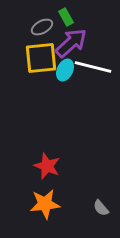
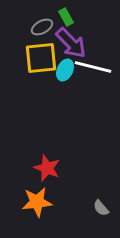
purple arrow: rotated 88 degrees clockwise
red star: moved 2 px down
orange star: moved 8 px left, 2 px up
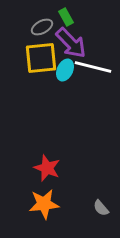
orange star: moved 7 px right, 2 px down
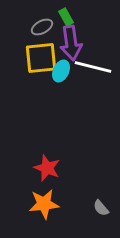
purple arrow: rotated 36 degrees clockwise
cyan ellipse: moved 4 px left, 1 px down
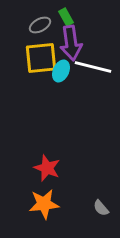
gray ellipse: moved 2 px left, 2 px up
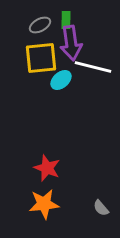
green rectangle: moved 3 px down; rotated 30 degrees clockwise
cyan ellipse: moved 9 px down; rotated 25 degrees clockwise
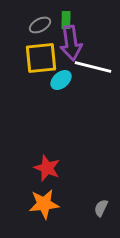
gray semicircle: rotated 66 degrees clockwise
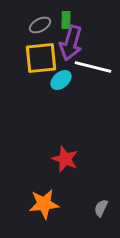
purple arrow: rotated 24 degrees clockwise
red star: moved 18 px right, 9 px up
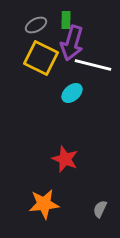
gray ellipse: moved 4 px left
purple arrow: moved 1 px right
yellow square: rotated 32 degrees clockwise
white line: moved 2 px up
cyan ellipse: moved 11 px right, 13 px down
gray semicircle: moved 1 px left, 1 px down
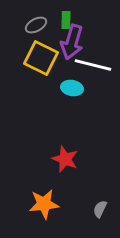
purple arrow: moved 1 px up
cyan ellipse: moved 5 px up; rotated 50 degrees clockwise
